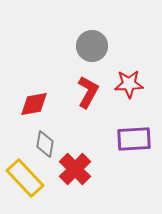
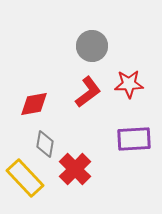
red L-shape: rotated 24 degrees clockwise
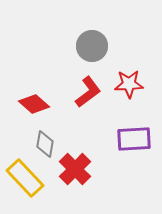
red diamond: rotated 52 degrees clockwise
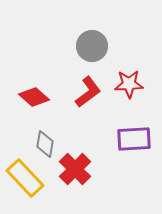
red diamond: moved 7 px up
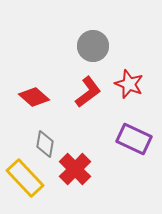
gray circle: moved 1 px right
red star: rotated 24 degrees clockwise
purple rectangle: rotated 28 degrees clockwise
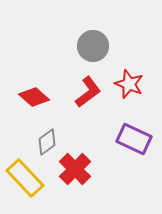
gray diamond: moved 2 px right, 2 px up; rotated 44 degrees clockwise
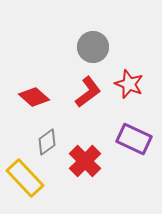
gray circle: moved 1 px down
red cross: moved 10 px right, 8 px up
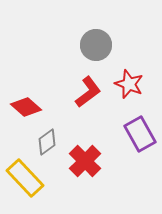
gray circle: moved 3 px right, 2 px up
red diamond: moved 8 px left, 10 px down
purple rectangle: moved 6 px right, 5 px up; rotated 36 degrees clockwise
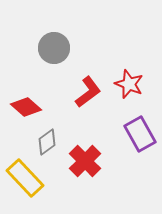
gray circle: moved 42 px left, 3 px down
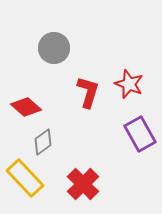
red L-shape: rotated 36 degrees counterclockwise
gray diamond: moved 4 px left
red cross: moved 2 px left, 23 px down
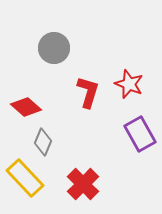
gray diamond: rotated 32 degrees counterclockwise
